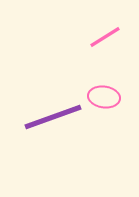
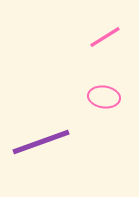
purple line: moved 12 px left, 25 px down
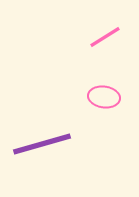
purple line: moved 1 px right, 2 px down; rotated 4 degrees clockwise
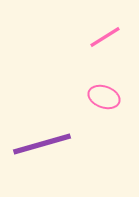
pink ellipse: rotated 12 degrees clockwise
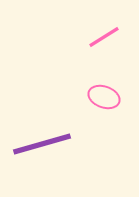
pink line: moved 1 px left
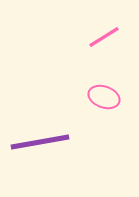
purple line: moved 2 px left, 2 px up; rotated 6 degrees clockwise
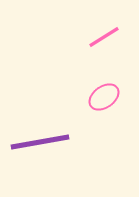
pink ellipse: rotated 56 degrees counterclockwise
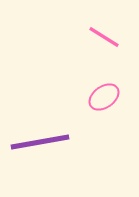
pink line: rotated 64 degrees clockwise
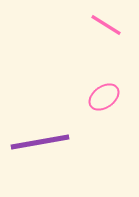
pink line: moved 2 px right, 12 px up
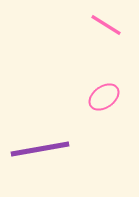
purple line: moved 7 px down
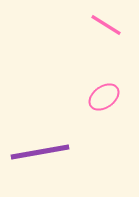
purple line: moved 3 px down
